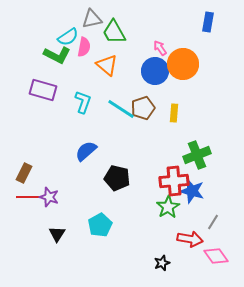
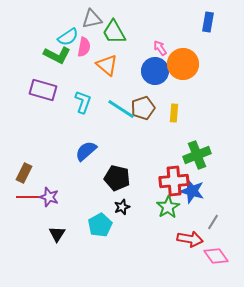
black star: moved 40 px left, 56 px up
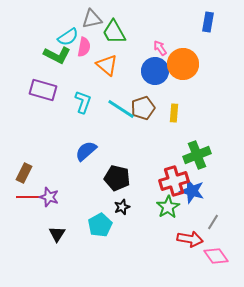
red cross: rotated 12 degrees counterclockwise
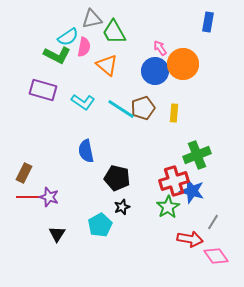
cyan L-shape: rotated 105 degrees clockwise
blue semicircle: rotated 60 degrees counterclockwise
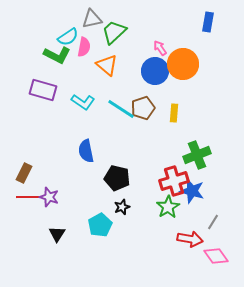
green trapezoid: rotated 76 degrees clockwise
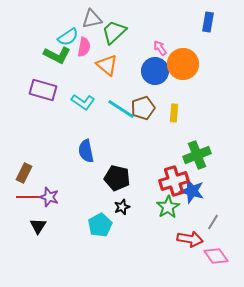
black triangle: moved 19 px left, 8 px up
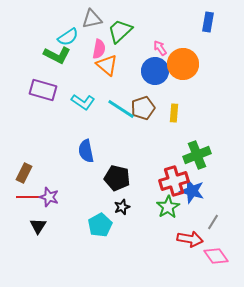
green trapezoid: moved 6 px right, 1 px up
pink semicircle: moved 15 px right, 2 px down
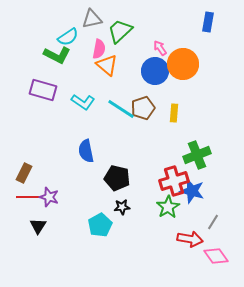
black star: rotated 14 degrees clockwise
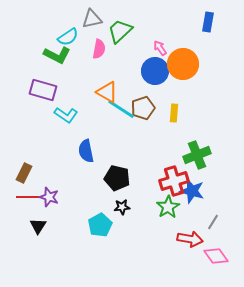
orange triangle: moved 27 px down; rotated 10 degrees counterclockwise
cyan L-shape: moved 17 px left, 13 px down
